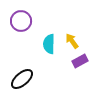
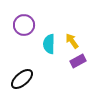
purple circle: moved 3 px right, 4 px down
purple rectangle: moved 2 px left
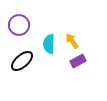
purple circle: moved 5 px left
black ellipse: moved 18 px up
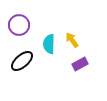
yellow arrow: moved 1 px up
purple rectangle: moved 2 px right, 3 px down
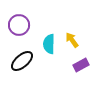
purple rectangle: moved 1 px right, 1 px down
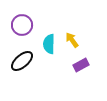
purple circle: moved 3 px right
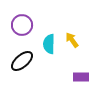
purple rectangle: moved 12 px down; rotated 28 degrees clockwise
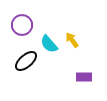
cyan semicircle: rotated 42 degrees counterclockwise
black ellipse: moved 4 px right
purple rectangle: moved 3 px right
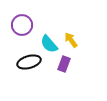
yellow arrow: moved 1 px left
black ellipse: moved 3 px right, 1 px down; rotated 25 degrees clockwise
purple rectangle: moved 20 px left, 13 px up; rotated 70 degrees counterclockwise
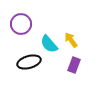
purple circle: moved 1 px left, 1 px up
purple rectangle: moved 10 px right, 1 px down
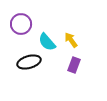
cyan semicircle: moved 2 px left, 2 px up
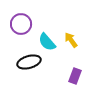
purple rectangle: moved 1 px right, 11 px down
